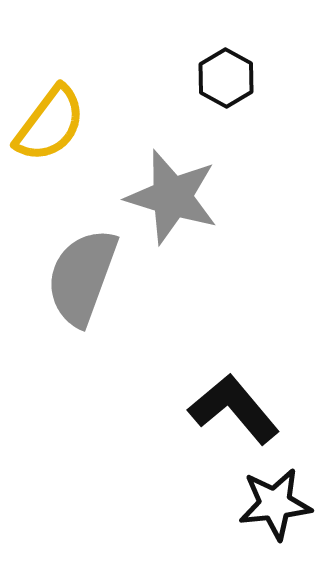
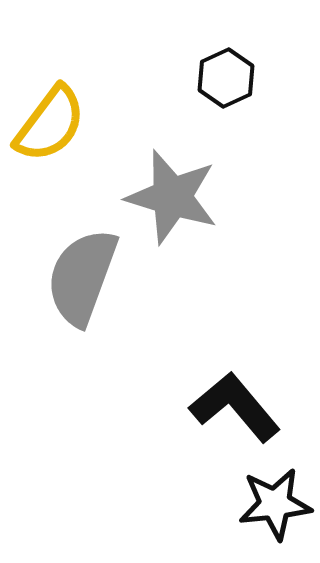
black hexagon: rotated 6 degrees clockwise
black L-shape: moved 1 px right, 2 px up
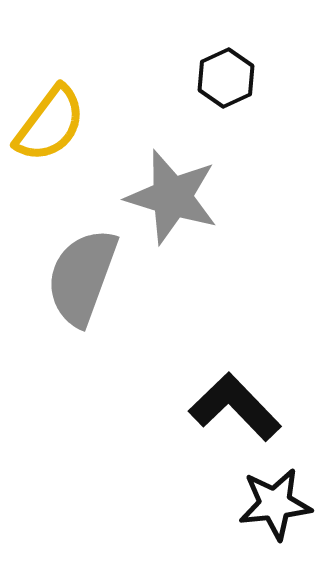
black L-shape: rotated 4 degrees counterclockwise
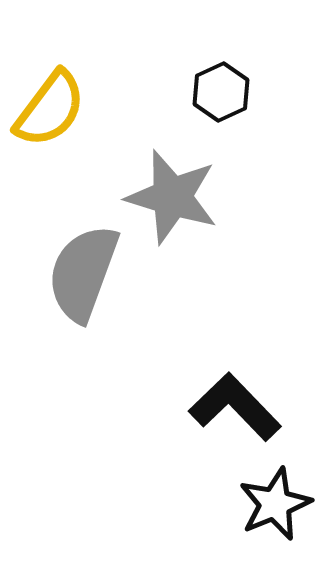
black hexagon: moved 5 px left, 14 px down
yellow semicircle: moved 15 px up
gray semicircle: moved 1 px right, 4 px up
black star: rotated 16 degrees counterclockwise
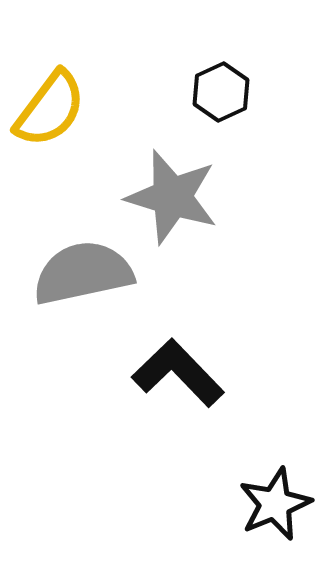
gray semicircle: rotated 58 degrees clockwise
black L-shape: moved 57 px left, 34 px up
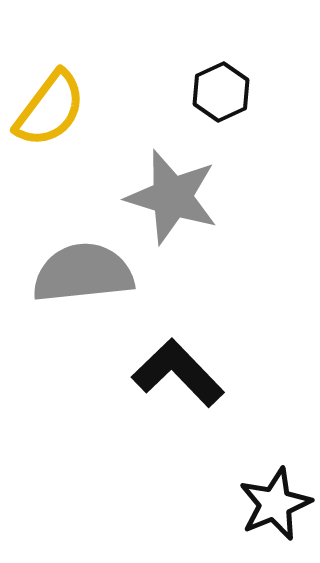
gray semicircle: rotated 6 degrees clockwise
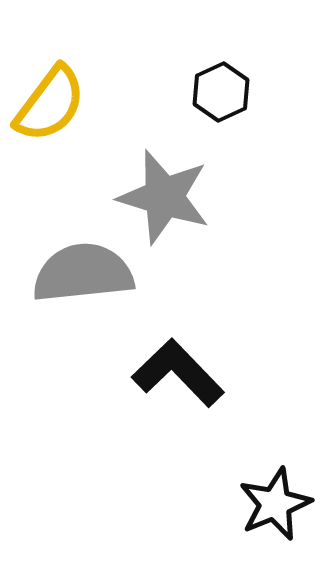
yellow semicircle: moved 5 px up
gray star: moved 8 px left
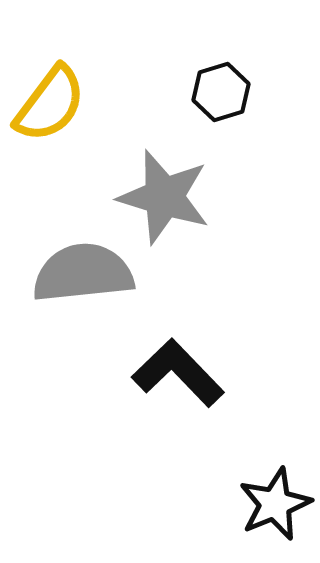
black hexagon: rotated 8 degrees clockwise
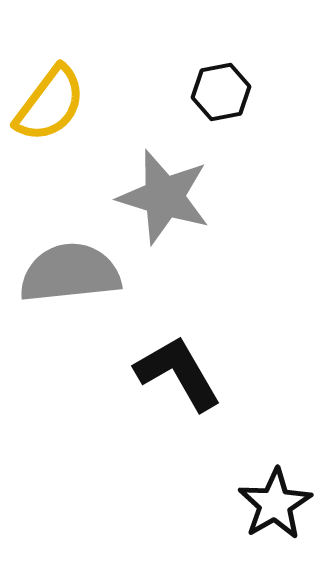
black hexagon: rotated 6 degrees clockwise
gray semicircle: moved 13 px left
black L-shape: rotated 14 degrees clockwise
black star: rotated 8 degrees counterclockwise
